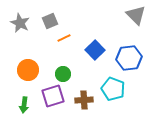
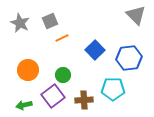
orange line: moved 2 px left
green circle: moved 1 px down
cyan pentagon: rotated 20 degrees counterclockwise
purple square: rotated 20 degrees counterclockwise
green arrow: rotated 70 degrees clockwise
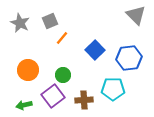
orange line: rotated 24 degrees counterclockwise
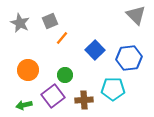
green circle: moved 2 px right
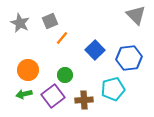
cyan pentagon: rotated 15 degrees counterclockwise
green arrow: moved 11 px up
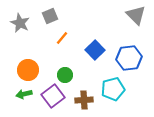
gray square: moved 5 px up
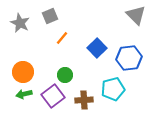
blue square: moved 2 px right, 2 px up
orange circle: moved 5 px left, 2 px down
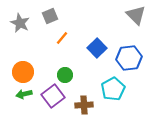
cyan pentagon: rotated 15 degrees counterclockwise
brown cross: moved 5 px down
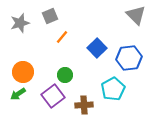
gray star: rotated 30 degrees clockwise
orange line: moved 1 px up
green arrow: moved 6 px left; rotated 21 degrees counterclockwise
